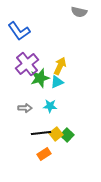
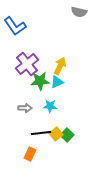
blue L-shape: moved 4 px left, 5 px up
green star: moved 3 px down; rotated 12 degrees clockwise
orange rectangle: moved 14 px left; rotated 32 degrees counterclockwise
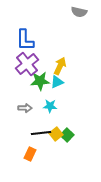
blue L-shape: moved 10 px right, 14 px down; rotated 35 degrees clockwise
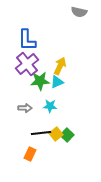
blue L-shape: moved 2 px right
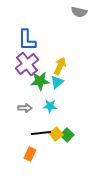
cyan triangle: rotated 16 degrees counterclockwise
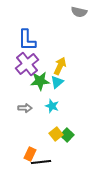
cyan star: moved 2 px right; rotated 16 degrees clockwise
black line: moved 29 px down
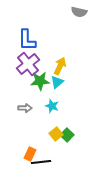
purple cross: moved 1 px right
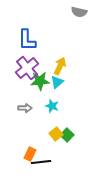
purple cross: moved 1 px left, 4 px down
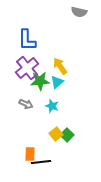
yellow arrow: rotated 60 degrees counterclockwise
gray arrow: moved 1 px right, 4 px up; rotated 24 degrees clockwise
orange rectangle: rotated 24 degrees counterclockwise
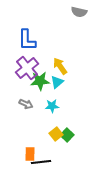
cyan star: rotated 24 degrees counterclockwise
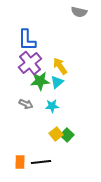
purple cross: moved 3 px right, 5 px up
orange rectangle: moved 10 px left, 8 px down
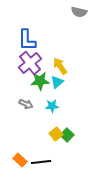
orange rectangle: moved 2 px up; rotated 48 degrees counterclockwise
